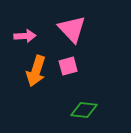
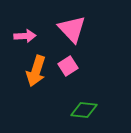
pink square: rotated 18 degrees counterclockwise
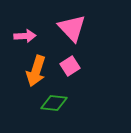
pink triangle: moved 1 px up
pink square: moved 2 px right
green diamond: moved 30 px left, 7 px up
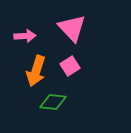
green diamond: moved 1 px left, 1 px up
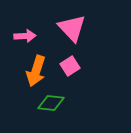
green diamond: moved 2 px left, 1 px down
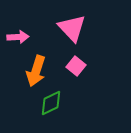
pink arrow: moved 7 px left, 1 px down
pink square: moved 6 px right; rotated 18 degrees counterclockwise
green diamond: rotated 32 degrees counterclockwise
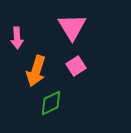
pink triangle: moved 1 px up; rotated 12 degrees clockwise
pink arrow: moved 1 px left, 1 px down; rotated 90 degrees clockwise
pink square: rotated 18 degrees clockwise
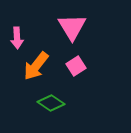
orange arrow: moved 5 px up; rotated 20 degrees clockwise
green diamond: rotated 60 degrees clockwise
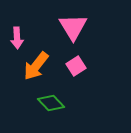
pink triangle: moved 1 px right
green diamond: rotated 12 degrees clockwise
